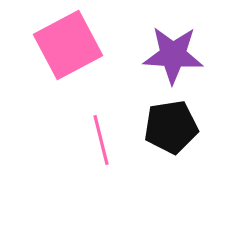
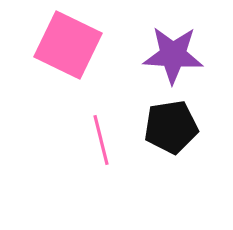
pink square: rotated 36 degrees counterclockwise
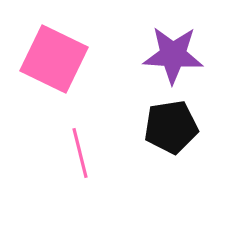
pink square: moved 14 px left, 14 px down
pink line: moved 21 px left, 13 px down
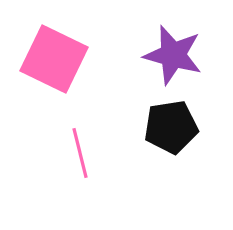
purple star: rotated 12 degrees clockwise
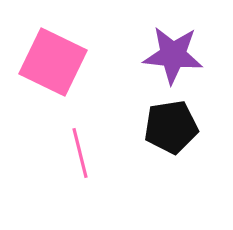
purple star: rotated 10 degrees counterclockwise
pink square: moved 1 px left, 3 px down
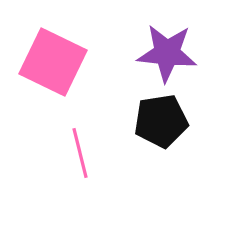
purple star: moved 6 px left, 2 px up
black pentagon: moved 10 px left, 6 px up
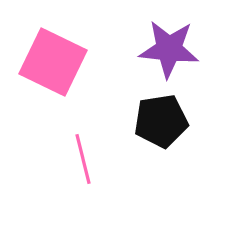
purple star: moved 2 px right, 4 px up
pink line: moved 3 px right, 6 px down
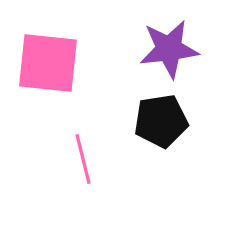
purple star: rotated 12 degrees counterclockwise
pink square: moved 5 px left, 1 px down; rotated 20 degrees counterclockwise
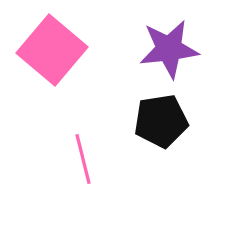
pink square: moved 4 px right, 13 px up; rotated 34 degrees clockwise
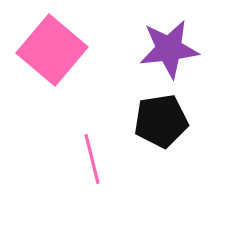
pink line: moved 9 px right
